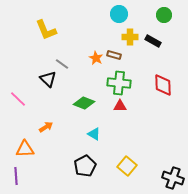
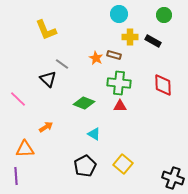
yellow square: moved 4 px left, 2 px up
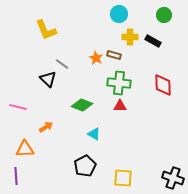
pink line: moved 8 px down; rotated 30 degrees counterclockwise
green diamond: moved 2 px left, 2 px down
yellow square: moved 14 px down; rotated 36 degrees counterclockwise
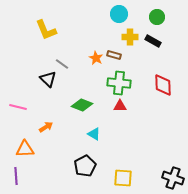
green circle: moved 7 px left, 2 px down
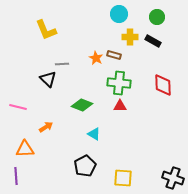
gray line: rotated 40 degrees counterclockwise
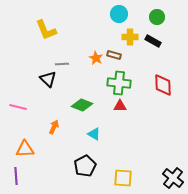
orange arrow: moved 8 px right; rotated 32 degrees counterclockwise
black cross: rotated 20 degrees clockwise
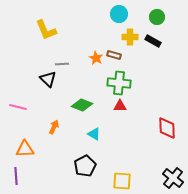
red diamond: moved 4 px right, 43 px down
yellow square: moved 1 px left, 3 px down
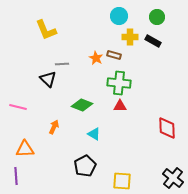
cyan circle: moved 2 px down
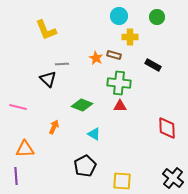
black rectangle: moved 24 px down
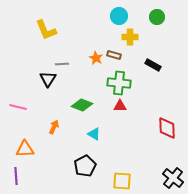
black triangle: rotated 18 degrees clockwise
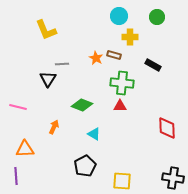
green cross: moved 3 px right
black cross: rotated 30 degrees counterclockwise
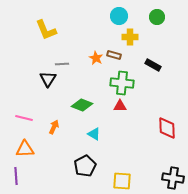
pink line: moved 6 px right, 11 px down
